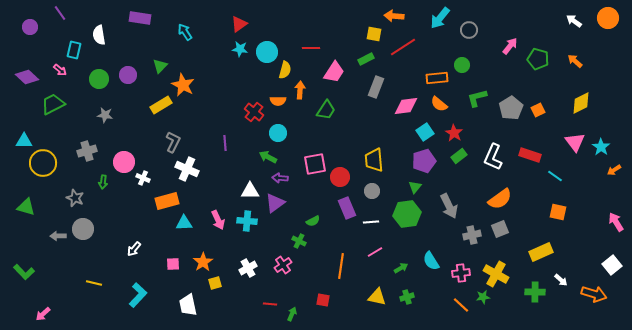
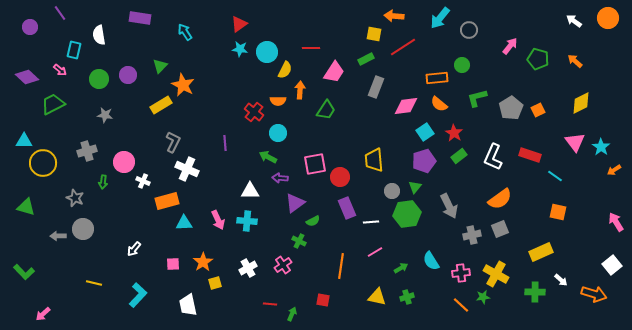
yellow semicircle at (285, 70): rotated 12 degrees clockwise
white cross at (143, 178): moved 3 px down
gray circle at (372, 191): moved 20 px right
purple triangle at (275, 203): moved 20 px right
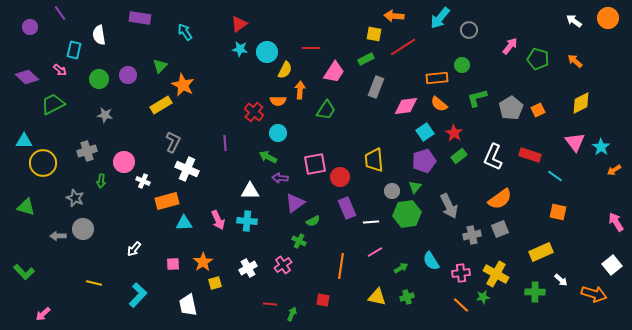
green arrow at (103, 182): moved 2 px left, 1 px up
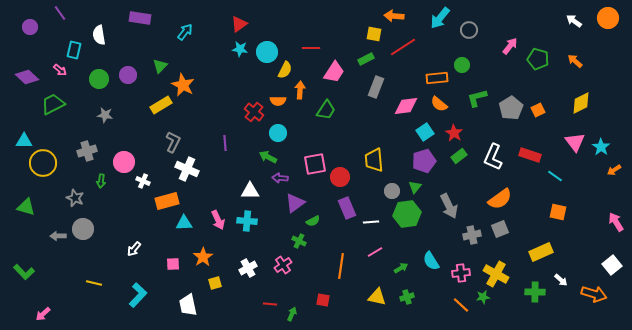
cyan arrow at (185, 32): rotated 72 degrees clockwise
orange star at (203, 262): moved 5 px up
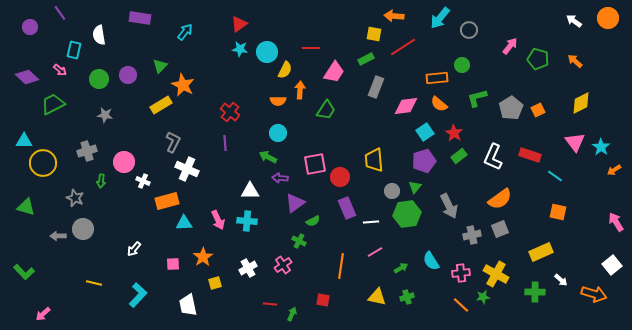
red cross at (254, 112): moved 24 px left
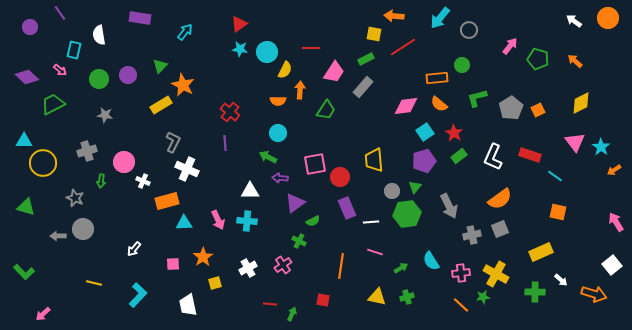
gray rectangle at (376, 87): moved 13 px left; rotated 20 degrees clockwise
pink line at (375, 252): rotated 49 degrees clockwise
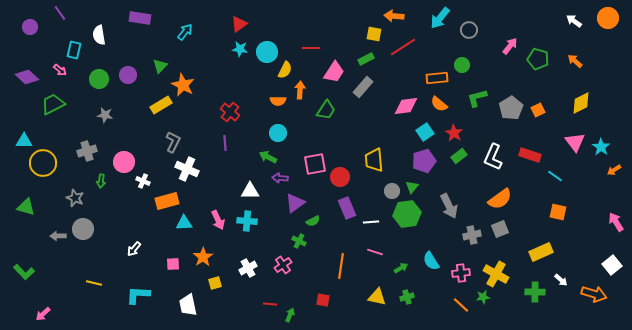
green triangle at (415, 187): moved 3 px left
cyan L-shape at (138, 295): rotated 130 degrees counterclockwise
green arrow at (292, 314): moved 2 px left, 1 px down
